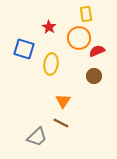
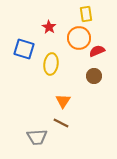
gray trapezoid: rotated 40 degrees clockwise
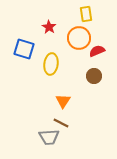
gray trapezoid: moved 12 px right
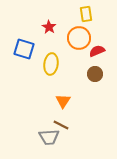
brown circle: moved 1 px right, 2 px up
brown line: moved 2 px down
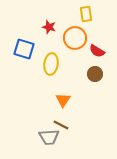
red star: rotated 16 degrees counterclockwise
orange circle: moved 4 px left
red semicircle: rotated 126 degrees counterclockwise
orange triangle: moved 1 px up
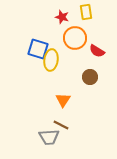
yellow rectangle: moved 2 px up
red star: moved 13 px right, 10 px up
blue square: moved 14 px right
yellow ellipse: moved 4 px up
brown circle: moved 5 px left, 3 px down
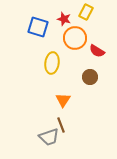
yellow rectangle: rotated 35 degrees clockwise
red star: moved 2 px right, 2 px down
blue square: moved 22 px up
yellow ellipse: moved 1 px right, 3 px down
brown line: rotated 42 degrees clockwise
gray trapezoid: rotated 15 degrees counterclockwise
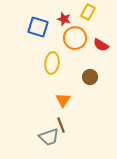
yellow rectangle: moved 2 px right
red semicircle: moved 4 px right, 6 px up
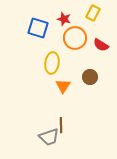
yellow rectangle: moved 5 px right, 1 px down
blue square: moved 1 px down
orange triangle: moved 14 px up
brown line: rotated 21 degrees clockwise
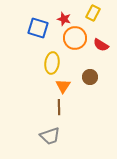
brown line: moved 2 px left, 18 px up
gray trapezoid: moved 1 px right, 1 px up
